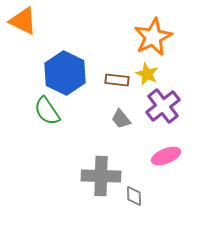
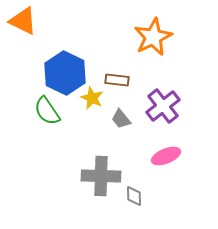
yellow star: moved 55 px left, 24 px down
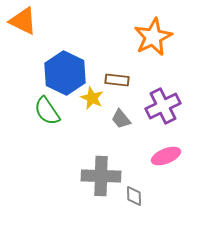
purple cross: rotated 12 degrees clockwise
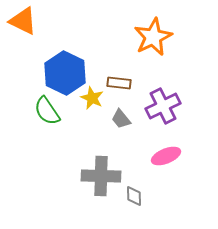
brown rectangle: moved 2 px right, 3 px down
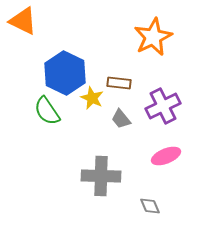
gray diamond: moved 16 px right, 10 px down; rotated 20 degrees counterclockwise
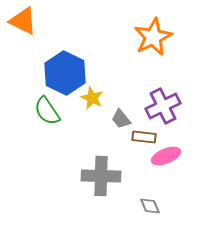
brown rectangle: moved 25 px right, 54 px down
